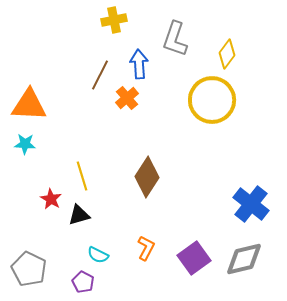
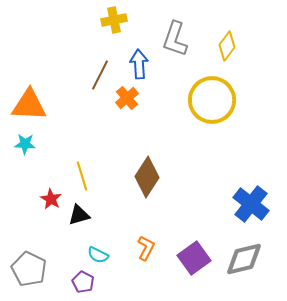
yellow diamond: moved 8 px up
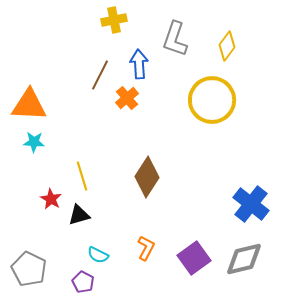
cyan star: moved 9 px right, 2 px up
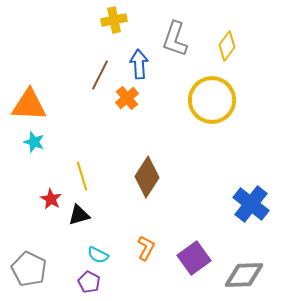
cyan star: rotated 15 degrees clockwise
gray diamond: moved 16 px down; rotated 12 degrees clockwise
purple pentagon: moved 6 px right
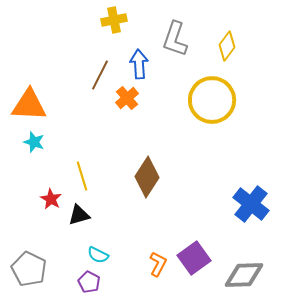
orange L-shape: moved 12 px right, 16 px down
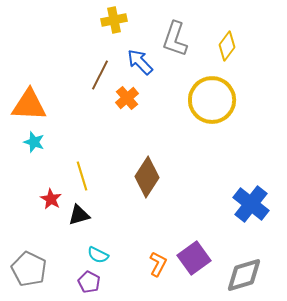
blue arrow: moved 1 px right, 2 px up; rotated 40 degrees counterclockwise
gray diamond: rotated 15 degrees counterclockwise
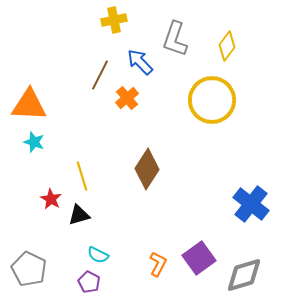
brown diamond: moved 8 px up
purple square: moved 5 px right
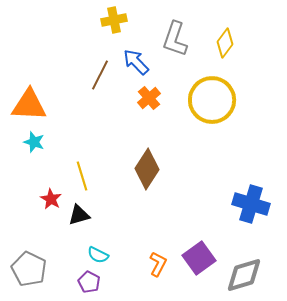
yellow diamond: moved 2 px left, 3 px up
blue arrow: moved 4 px left
orange cross: moved 22 px right
blue cross: rotated 21 degrees counterclockwise
